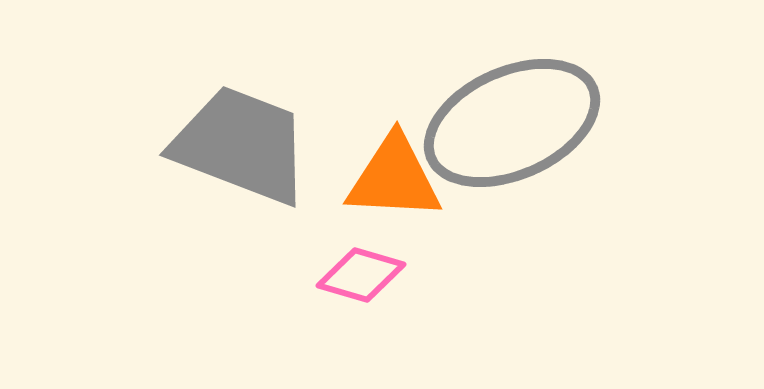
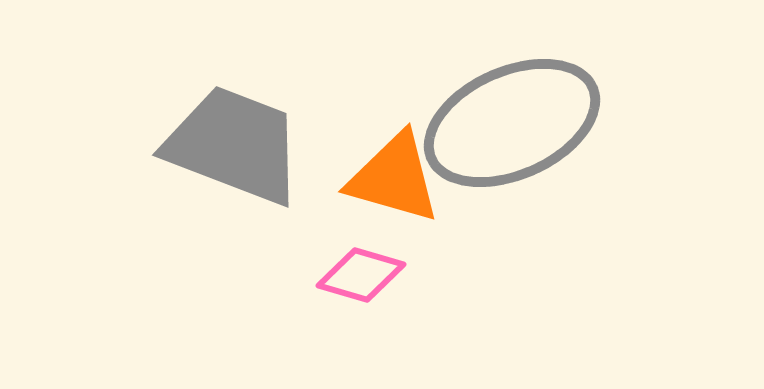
gray trapezoid: moved 7 px left
orange triangle: rotated 13 degrees clockwise
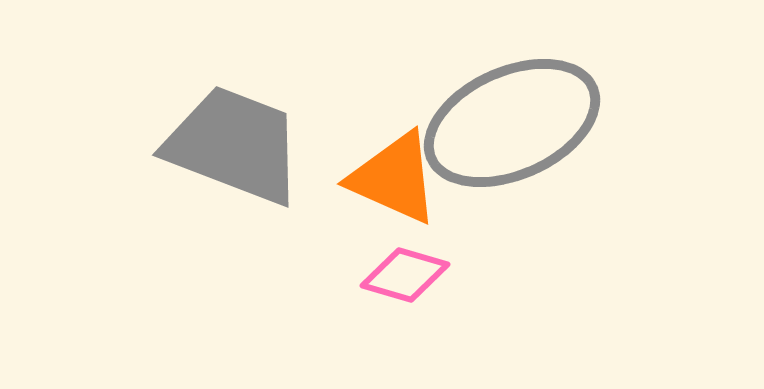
orange triangle: rotated 8 degrees clockwise
pink diamond: moved 44 px right
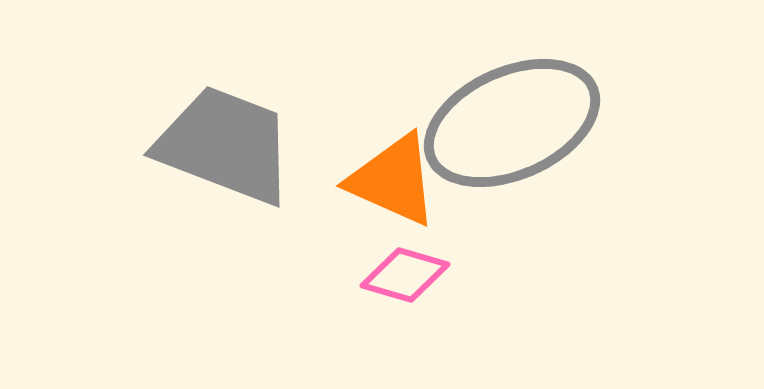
gray trapezoid: moved 9 px left
orange triangle: moved 1 px left, 2 px down
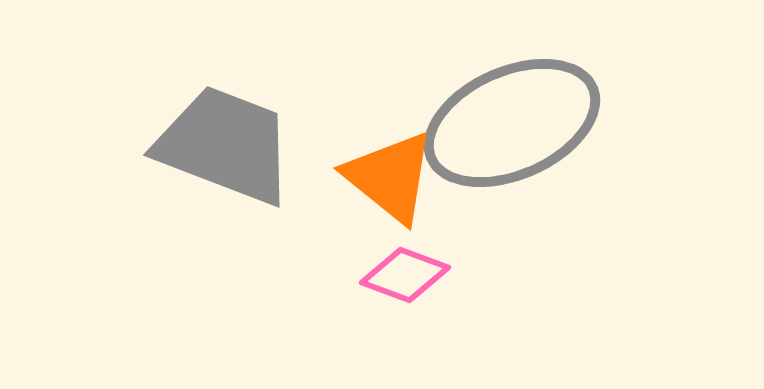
orange triangle: moved 3 px left, 3 px up; rotated 15 degrees clockwise
pink diamond: rotated 4 degrees clockwise
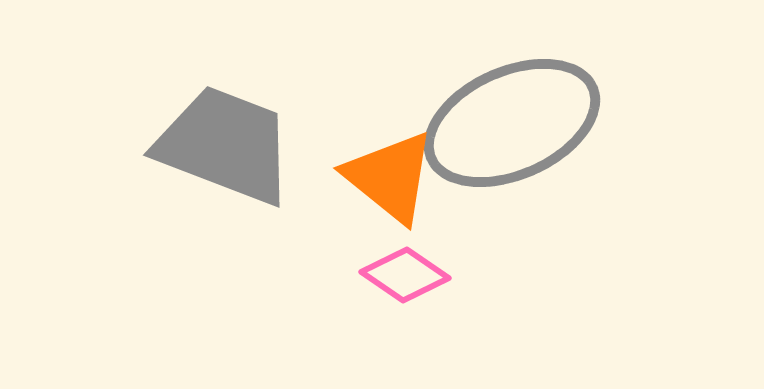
pink diamond: rotated 14 degrees clockwise
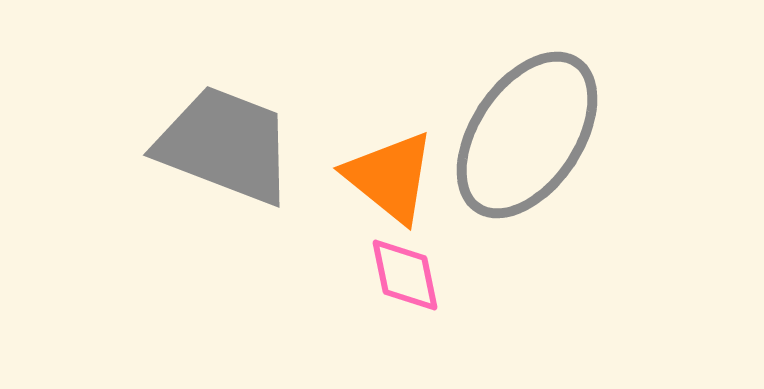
gray ellipse: moved 15 px right, 12 px down; rotated 32 degrees counterclockwise
pink diamond: rotated 44 degrees clockwise
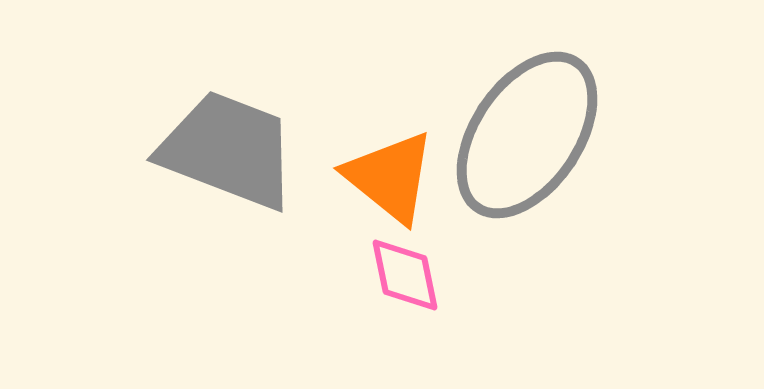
gray trapezoid: moved 3 px right, 5 px down
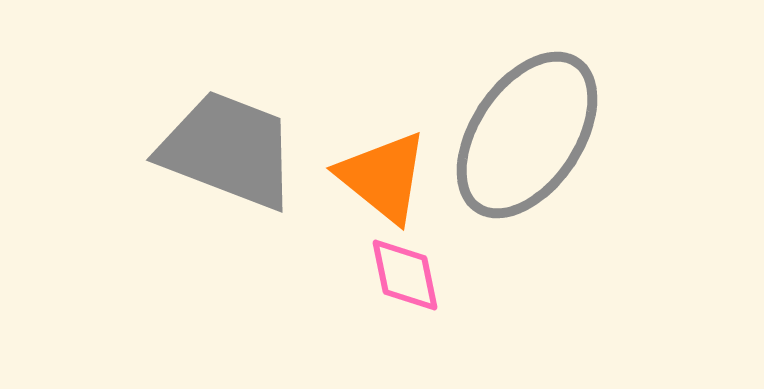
orange triangle: moved 7 px left
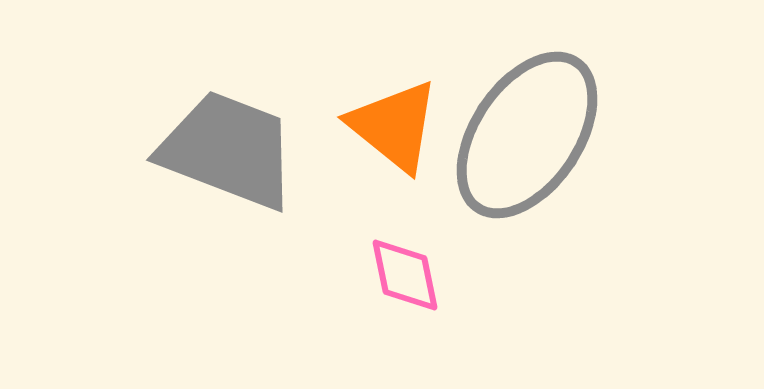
orange triangle: moved 11 px right, 51 px up
